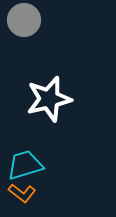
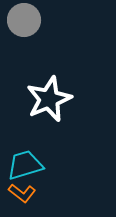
white star: rotated 9 degrees counterclockwise
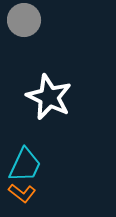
white star: moved 2 px up; rotated 24 degrees counterclockwise
cyan trapezoid: rotated 132 degrees clockwise
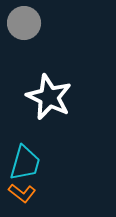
gray circle: moved 3 px down
cyan trapezoid: moved 2 px up; rotated 9 degrees counterclockwise
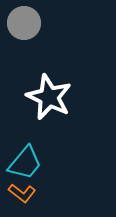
cyan trapezoid: rotated 24 degrees clockwise
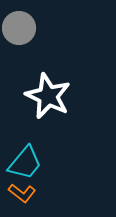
gray circle: moved 5 px left, 5 px down
white star: moved 1 px left, 1 px up
